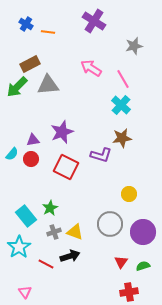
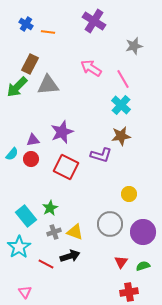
brown rectangle: rotated 36 degrees counterclockwise
brown star: moved 1 px left, 2 px up
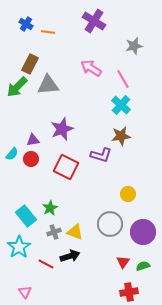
purple star: moved 3 px up
yellow circle: moved 1 px left
red triangle: moved 2 px right
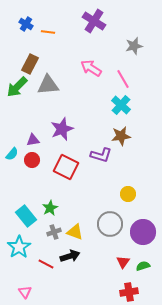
red circle: moved 1 px right, 1 px down
